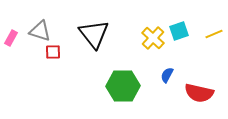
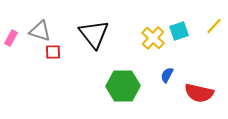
yellow line: moved 8 px up; rotated 24 degrees counterclockwise
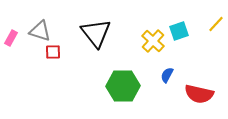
yellow line: moved 2 px right, 2 px up
black triangle: moved 2 px right, 1 px up
yellow cross: moved 3 px down
red semicircle: moved 1 px down
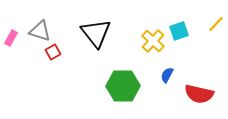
red square: rotated 28 degrees counterclockwise
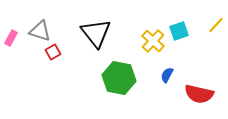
yellow line: moved 1 px down
green hexagon: moved 4 px left, 8 px up; rotated 12 degrees clockwise
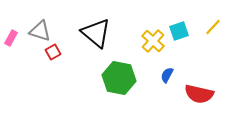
yellow line: moved 3 px left, 2 px down
black triangle: rotated 12 degrees counterclockwise
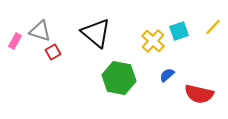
pink rectangle: moved 4 px right, 3 px down
blue semicircle: rotated 21 degrees clockwise
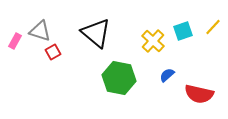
cyan square: moved 4 px right
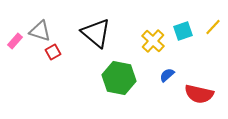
pink rectangle: rotated 14 degrees clockwise
